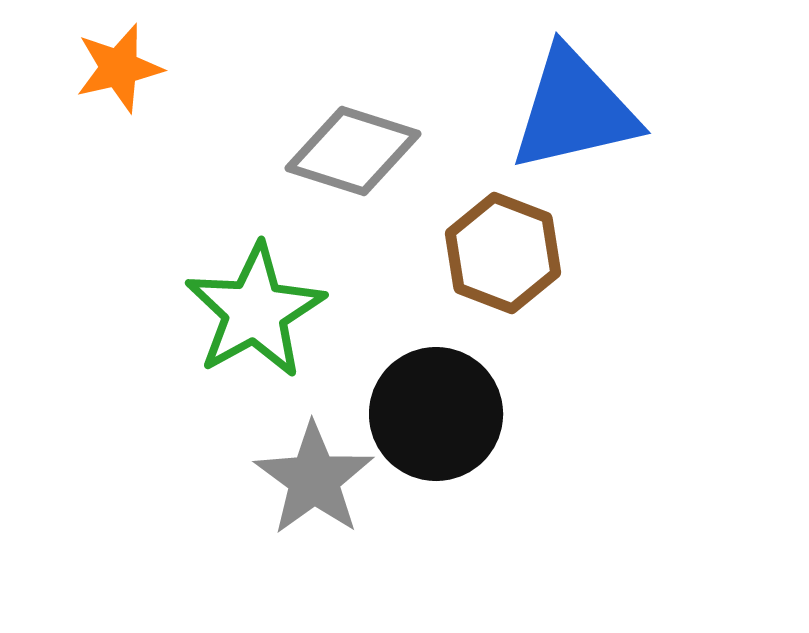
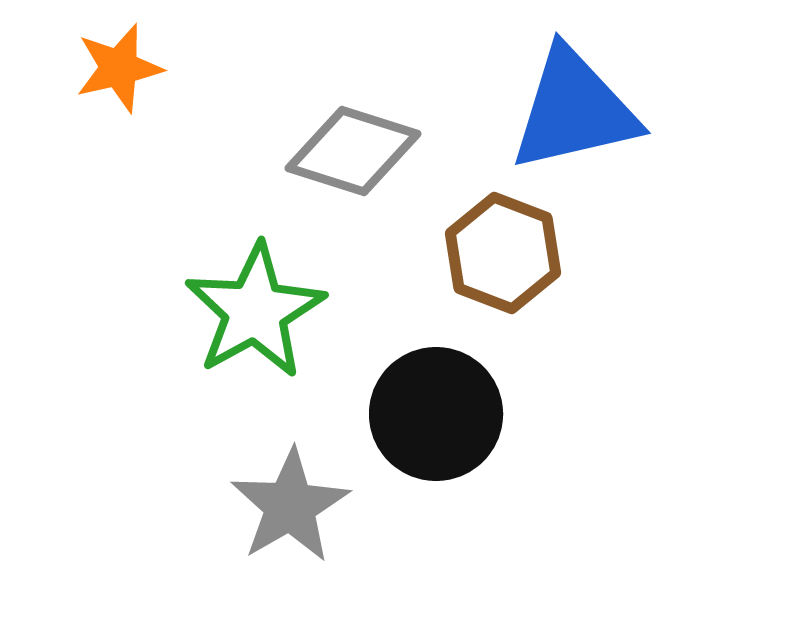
gray star: moved 24 px left, 27 px down; rotated 6 degrees clockwise
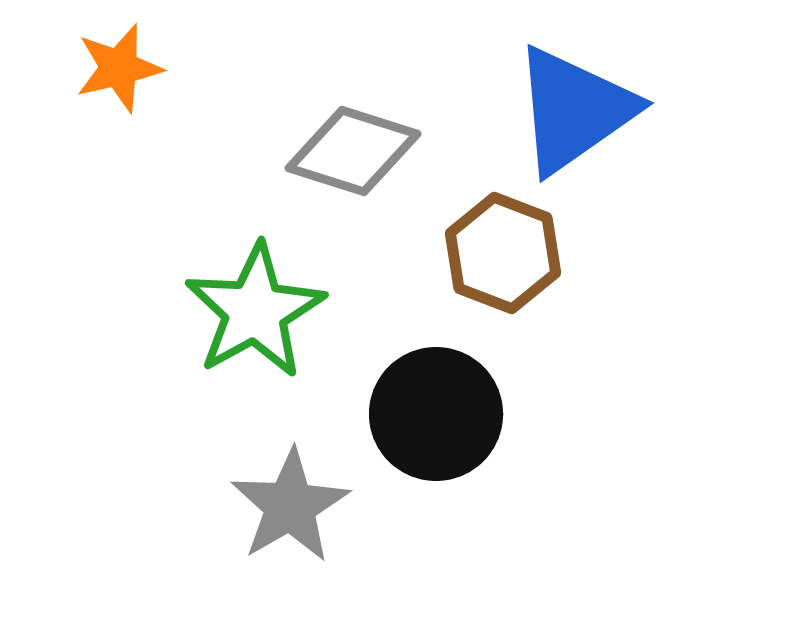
blue triangle: rotated 22 degrees counterclockwise
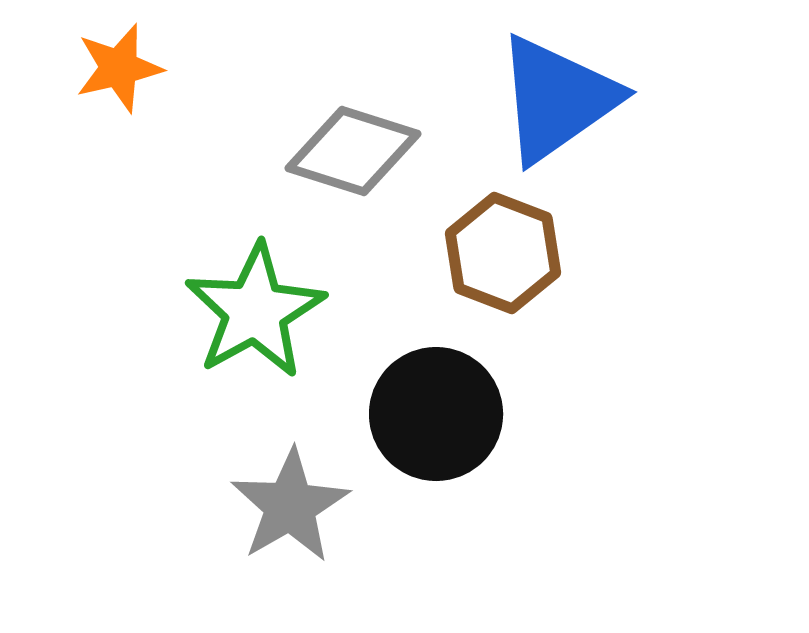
blue triangle: moved 17 px left, 11 px up
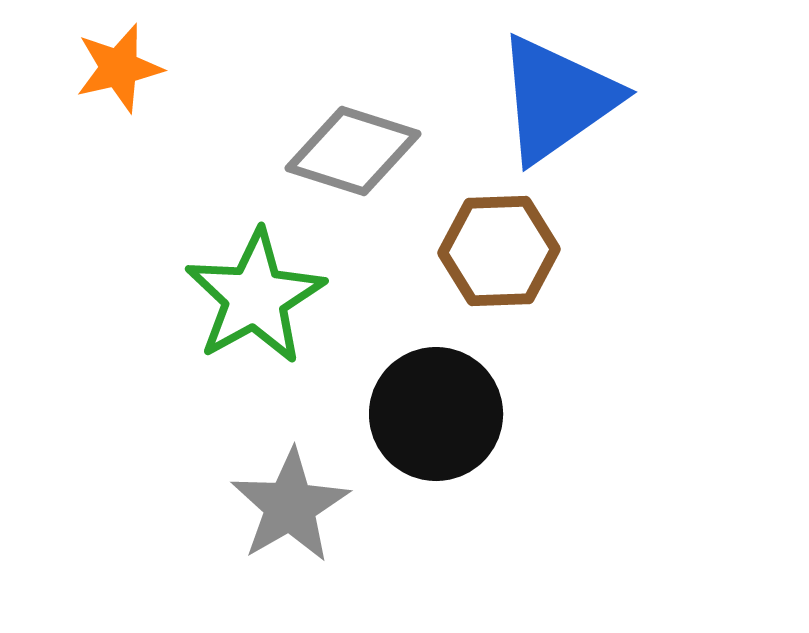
brown hexagon: moved 4 px left, 2 px up; rotated 23 degrees counterclockwise
green star: moved 14 px up
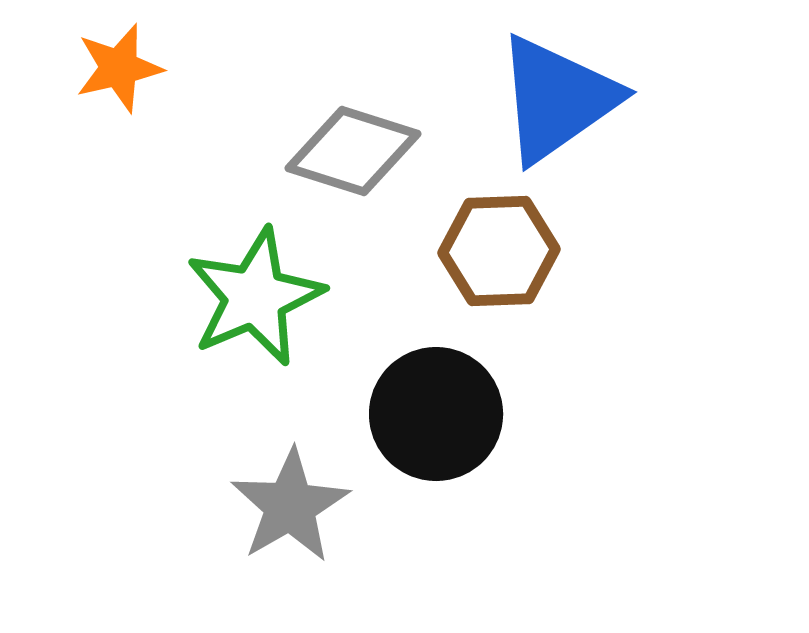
green star: rotated 6 degrees clockwise
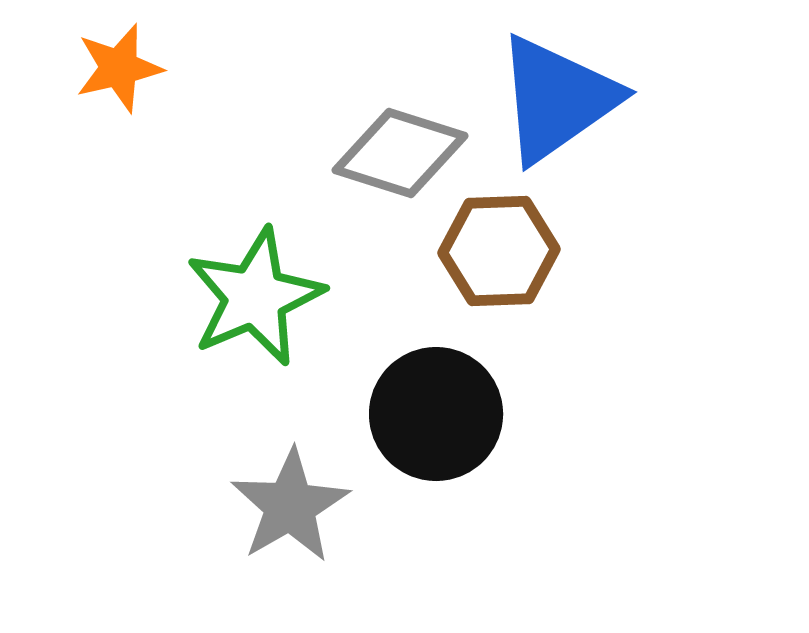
gray diamond: moved 47 px right, 2 px down
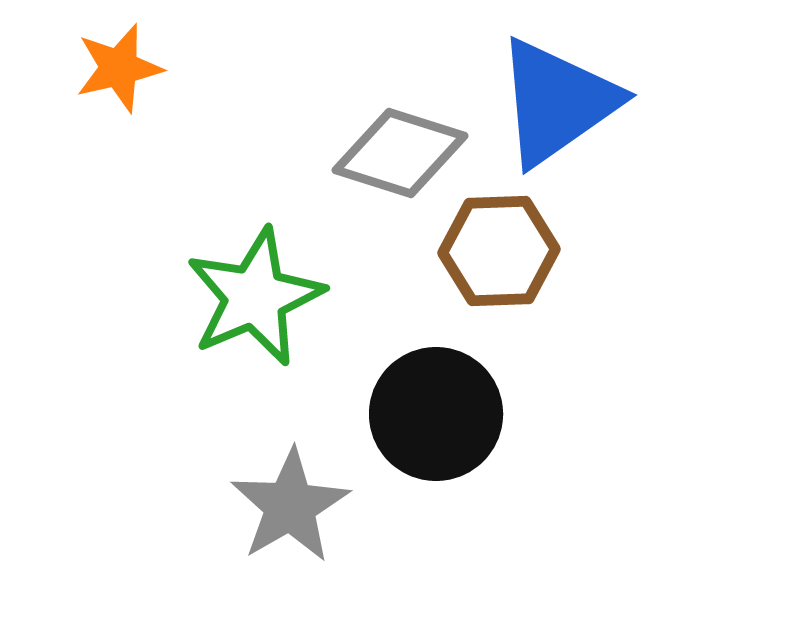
blue triangle: moved 3 px down
